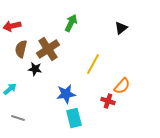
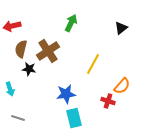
brown cross: moved 2 px down
black star: moved 6 px left
cyan arrow: rotated 112 degrees clockwise
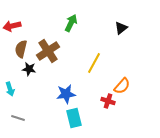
yellow line: moved 1 px right, 1 px up
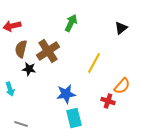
gray line: moved 3 px right, 6 px down
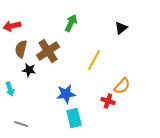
yellow line: moved 3 px up
black star: moved 1 px down
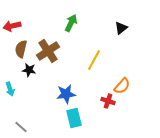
gray line: moved 3 px down; rotated 24 degrees clockwise
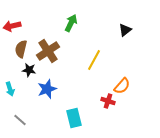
black triangle: moved 4 px right, 2 px down
blue star: moved 19 px left, 5 px up; rotated 12 degrees counterclockwise
gray line: moved 1 px left, 7 px up
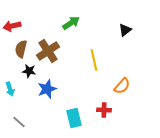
green arrow: rotated 30 degrees clockwise
yellow line: rotated 40 degrees counterclockwise
black star: moved 1 px down
red cross: moved 4 px left, 9 px down; rotated 16 degrees counterclockwise
gray line: moved 1 px left, 2 px down
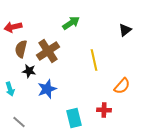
red arrow: moved 1 px right, 1 px down
